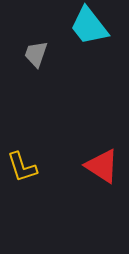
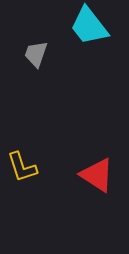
red triangle: moved 5 px left, 9 px down
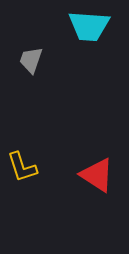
cyan trapezoid: rotated 48 degrees counterclockwise
gray trapezoid: moved 5 px left, 6 px down
